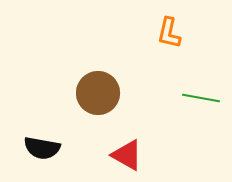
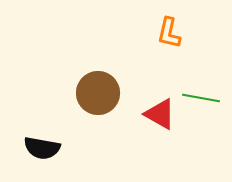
red triangle: moved 33 px right, 41 px up
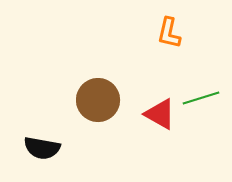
brown circle: moved 7 px down
green line: rotated 27 degrees counterclockwise
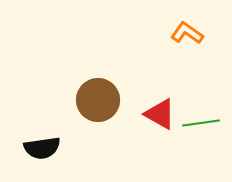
orange L-shape: moved 18 px right; rotated 112 degrees clockwise
green line: moved 25 px down; rotated 9 degrees clockwise
black semicircle: rotated 18 degrees counterclockwise
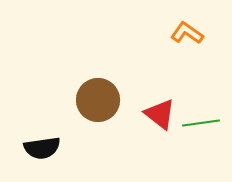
red triangle: rotated 8 degrees clockwise
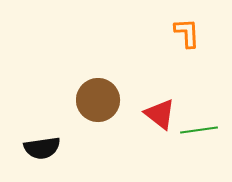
orange L-shape: rotated 52 degrees clockwise
green line: moved 2 px left, 7 px down
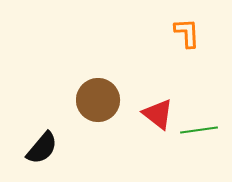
red triangle: moved 2 px left
black semicircle: rotated 42 degrees counterclockwise
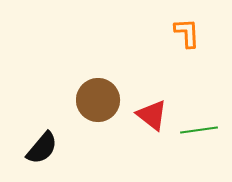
red triangle: moved 6 px left, 1 px down
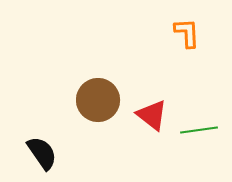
black semicircle: moved 5 px down; rotated 75 degrees counterclockwise
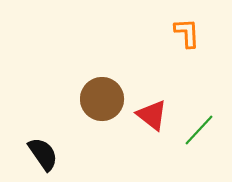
brown circle: moved 4 px right, 1 px up
green line: rotated 39 degrees counterclockwise
black semicircle: moved 1 px right, 1 px down
